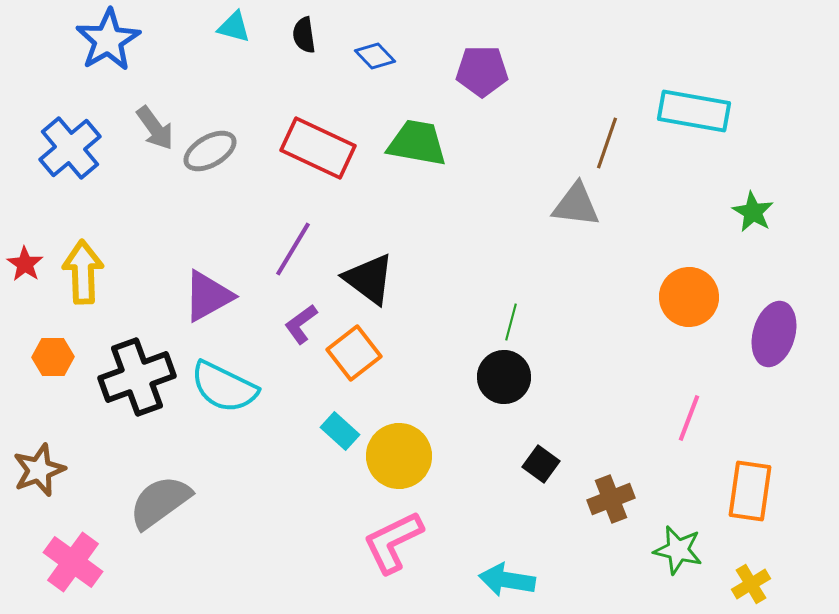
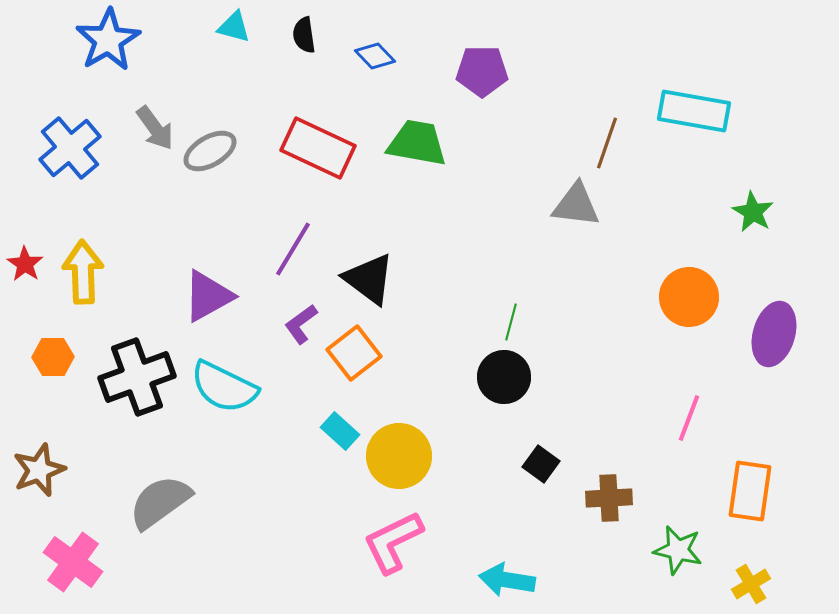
brown cross at (611, 499): moved 2 px left, 1 px up; rotated 18 degrees clockwise
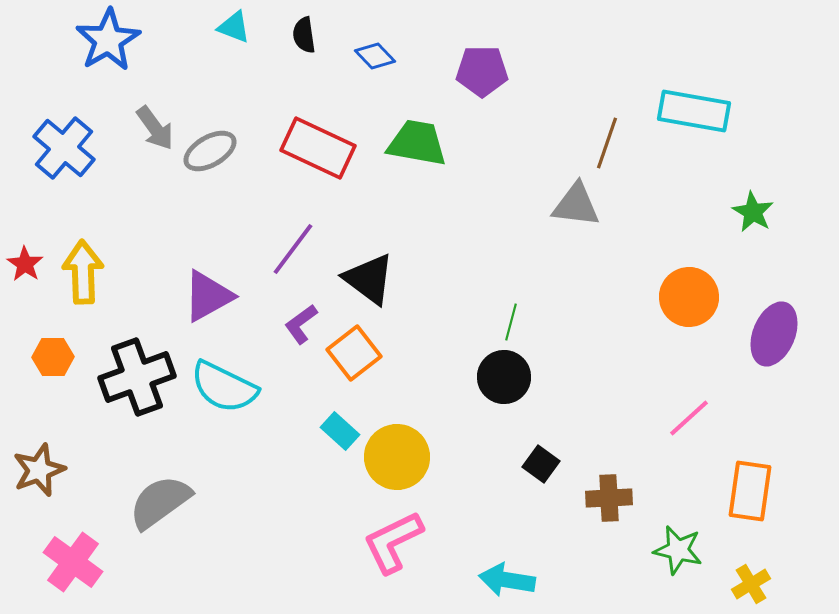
cyan triangle at (234, 27): rotated 6 degrees clockwise
blue cross at (70, 148): moved 6 px left; rotated 10 degrees counterclockwise
purple line at (293, 249): rotated 6 degrees clockwise
purple ellipse at (774, 334): rotated 6 degrees clockwise
pink line at (689, 418): rotated 27 degrees clockwise
yellow circle at (399, 456): moved 2 px left, 1 px down
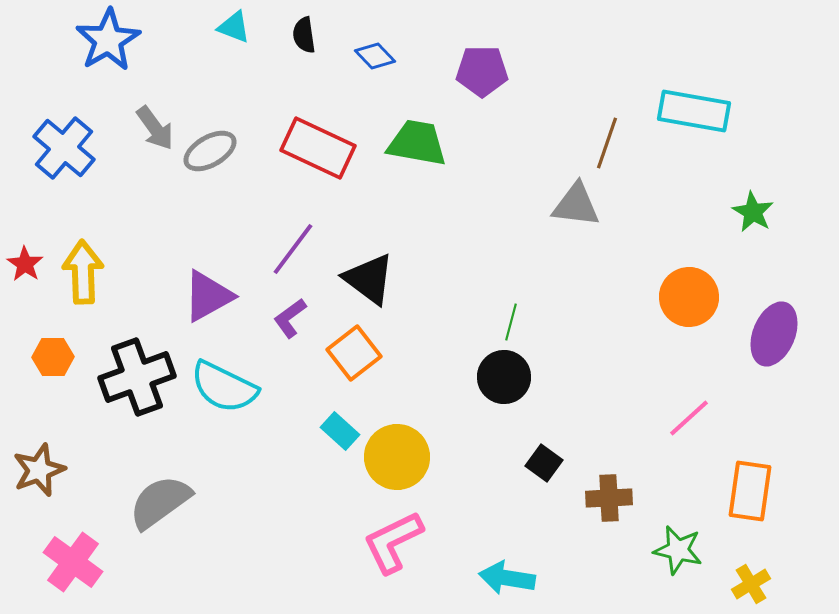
purple L-shape at (301, 324): moved 11 px left, 6 px up
black square at (541, 464): moved 3 px right, 1 px up
cyan arrow at (507, 580): moved 2 px up
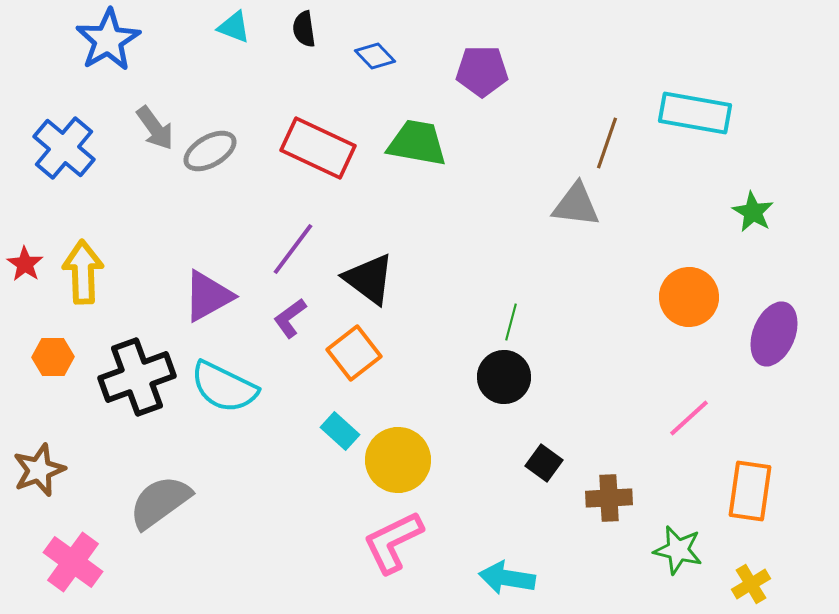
black semicircle at (304, 35): moved 6 px up
cyan rectangle at (694, 111): moved 1 px right, 2 px down
yellow circle at (397, 457): moved 1 px right, 3 px down
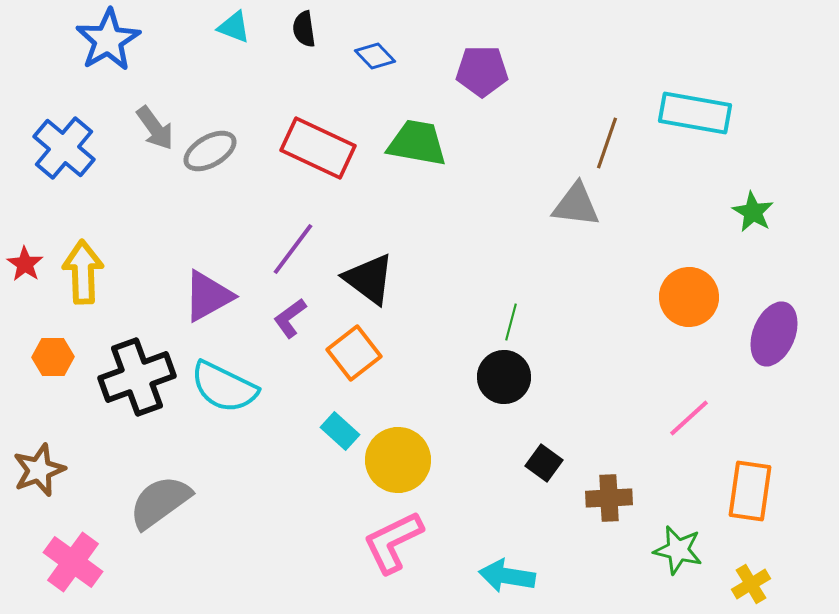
cyan arrow at (507, 578): moved 2 px up
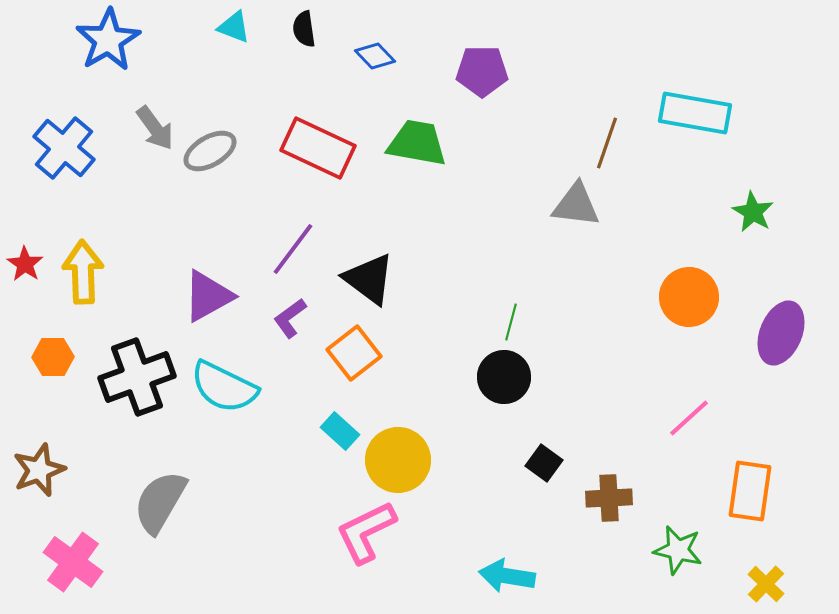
purple ellipse at (774, 334): moved 7 px right, 1 px up
gray semicircle at (160, 502): rotated 24 degrees counterclockwise
pink L-shape at (393, 542): moved 27 px left, 10 px up
yellow cross at (751, 584): moved 15 px right; rotated 15 degrees counterclockwise
